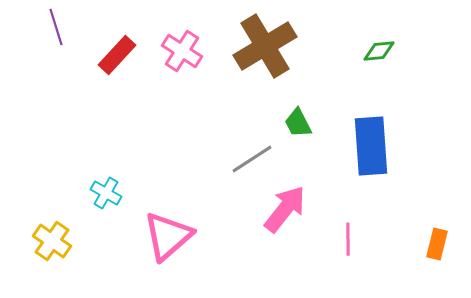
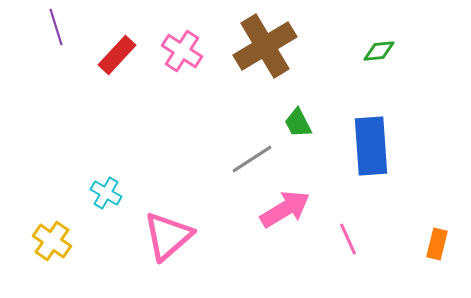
pink arrow: rotated 21 degrees clockwise
pink line: rotated 24 degrees counterclockwise
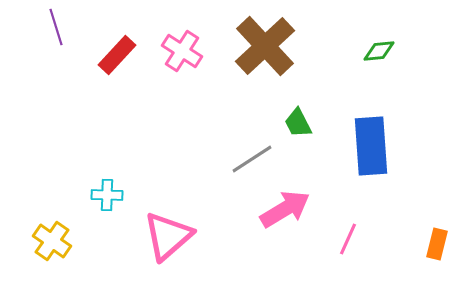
brown cross: rotated 12 degrees counterclockwise
cyan cross: moved 1 px right, 2 px down; rotated 28 degrees counterclockwise
pink line: rotated 48 degrees clockwise
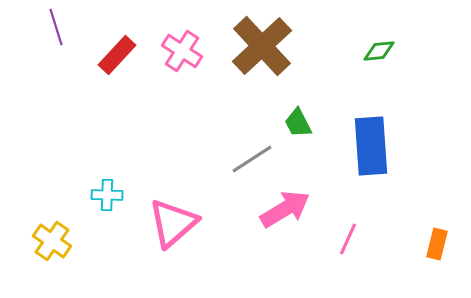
brown cross: moved 3 px left
pink triangle: moved 5 px right, 13 px up
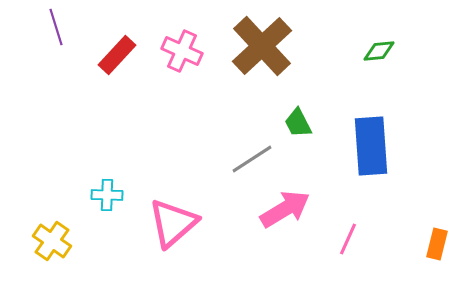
pink cross: rotated 9 degrees counterclockwise
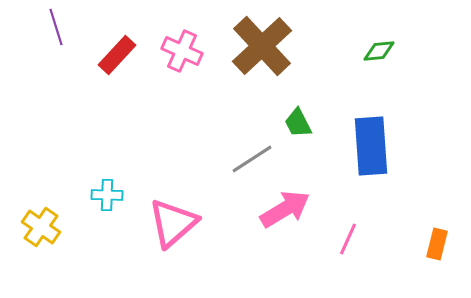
yellow cross: moved 11 px left, 14 px up
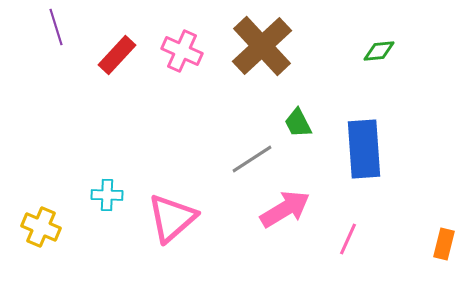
blue rectangle: moved 7 px left, 3 px down
pink triangle: moved 1 px left, 5 px up
yellow cross: rotated 12 degrees counterclockwise
orange rectangle: moved 7 px right
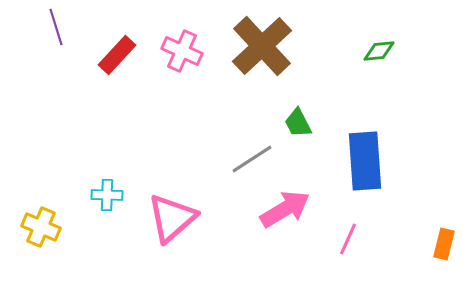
blue rectangle: moved 1 px right, 12 px down
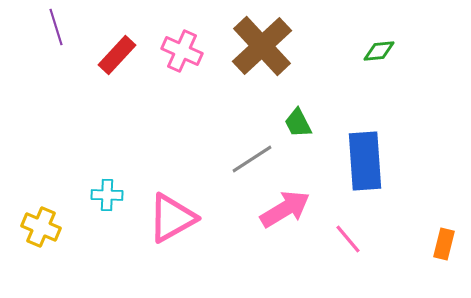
pink triangle: rotated 12 degrees clockwise
pink line: rotated 64 degrees counterclockwise
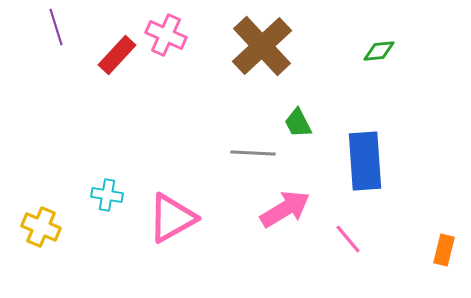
pink cross: moved 16 px left, 16 px up
gray line: moved 1 px right, 6 px up; rotated 36 degrees clockwise
cyan cross: rotated 8 degrees clockwise
orange rectangle: moved 6 px down
